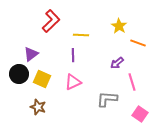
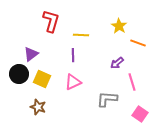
red L-shape: rotated 30 degrees counterclockwise
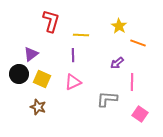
pink line: rotated 18 degrees clockwise
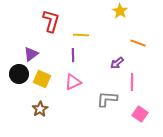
yellow star: moved 1 px right, 15 px up
brown star: moved 2 px right, 2 px down; rotated 21 degrees clockwise
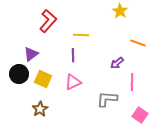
red L-shape: moved 3 px left; rotated 25 degrees clockwise
yellow square: moved 1 px right
pink square: moved 1 px down
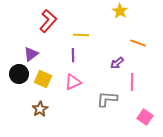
pink square: moved 5 px right, 2 px down
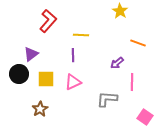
yellow square: moved 3 px right; rotated 24 degrees counterclockwise
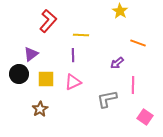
pink line: moved 1 px right, 3 px down
gray L-shape: rotated 15 degrees counterclockwise
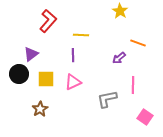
purple arrow: moved 2 px right, 5 px up
